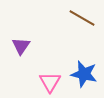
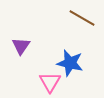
blue star: moved 14 px left, 11 px up
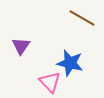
pink triangle: rotated 15 degrees counterclockwise
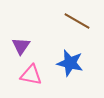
brown line: moved 5 px left, 3 px down
pink triangle: moved 19 px left, 7 px up; rotated 35 degrees counterclockwise
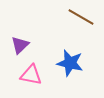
brown line: moved 4 px right, 4 px up
purple triangle: moved 1 px left, 1 px up; rotated 12 degrees clockwise
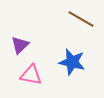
brown line: moved 2 px down
blue star: moved 2 px right, 1 px up
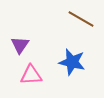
purple triangle: rotated 12 degrees counterclockwise
pink triangle: rotated 15 degrees counterclockwise
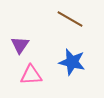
brown line: moved 11 px left
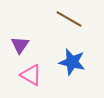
brown line: moved 1 px left
pink triangle: rotated 35 degrees clockwise
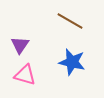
brown line: moved 1 px right, 2 px down
pink triangle: moved 6 px left; rotated 15 degrees counterclockwise
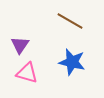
pink triangle: moved 2 px right, 2 px up
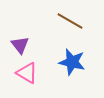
purple triangle: rotated 12 degrees counterclockwise
pink triangle: rotated 15 degrees clockwise
